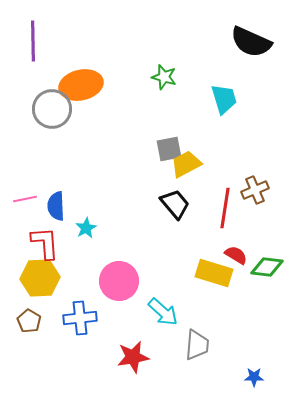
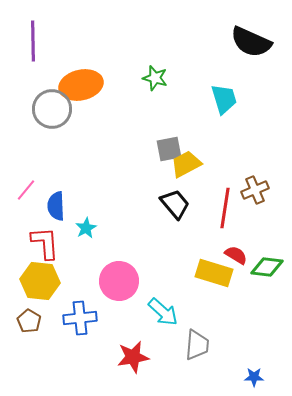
green star: moved 9 px left, 1 px down
pink line: moved 1 px right, 9 px up; rotated 40 degrees counterclockwise
yellow hexagon: moved 3 px down; rotated 9 degrees clockwise
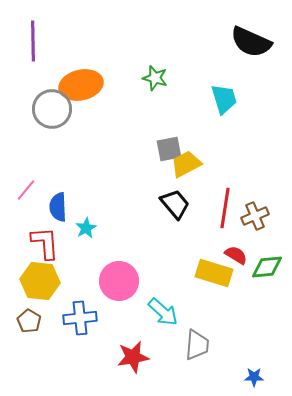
brown cross: moved 26 px down
blue semicircle: moved 2 px right, 1 px down
green diamond: rotated 12 degrees counterclockwise
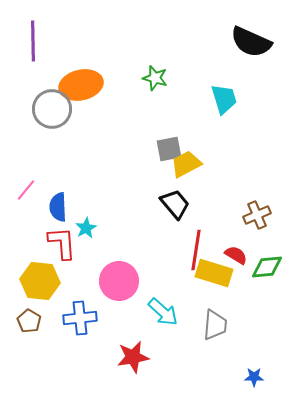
red line: moved 29 px left, 42 px down
brown cross: moved 2 px right, 1 px up
red L-shape: moved 17 px right
gray trapezoid: moved 18 px right, 20 px up
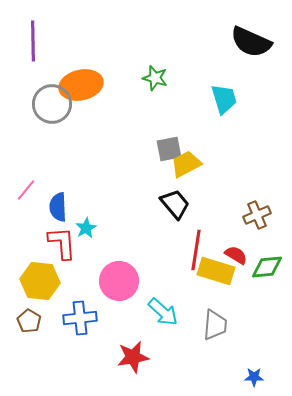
gray circle: moved 5 px up
yellow rectangle: moved 2 px right, 2 px up
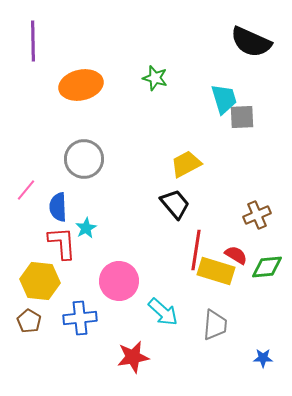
gray circle: moved 32 px right, 55 px down
gray square: moved 73 px right, 32 px up; rotated 8 degrees clockwise
blue star: moved 9 px right, 19 px up
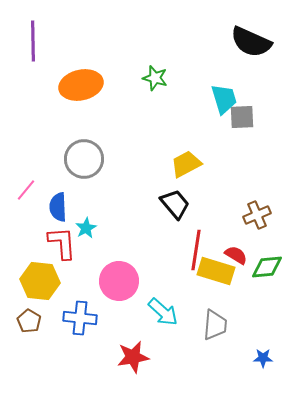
blue cross: rotated 12 degrees clockwise
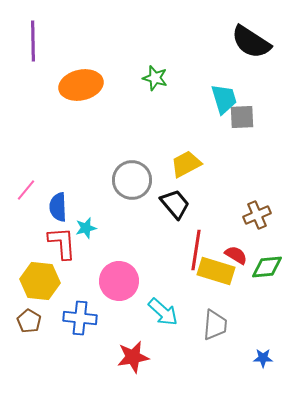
black semicircle: rotated 9 degrees clockwise
gray circle: moved 48 px right, 21 px down
cyan star: rotated 15 degrees clockwise
